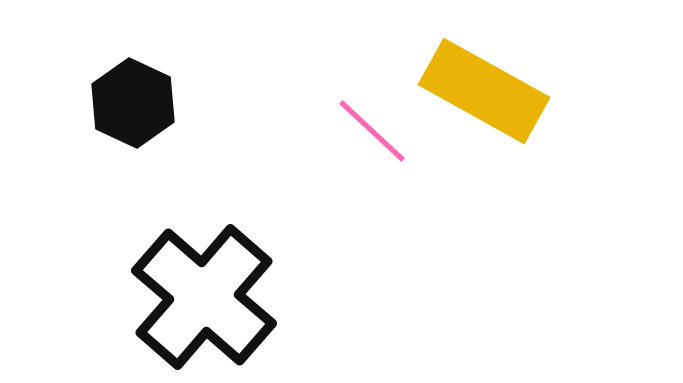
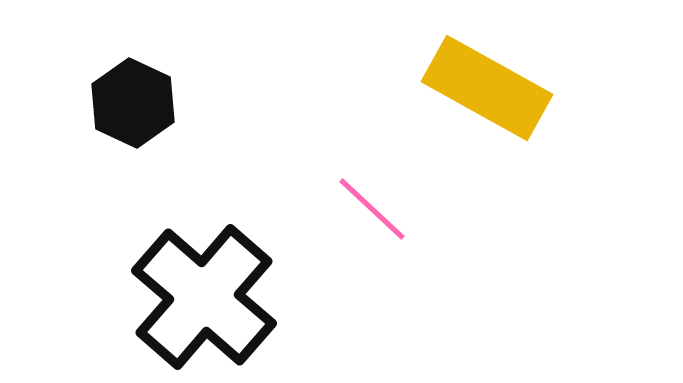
yellow rectangle: moved 3 px right, 3 px up
pink line: moved 78 px down
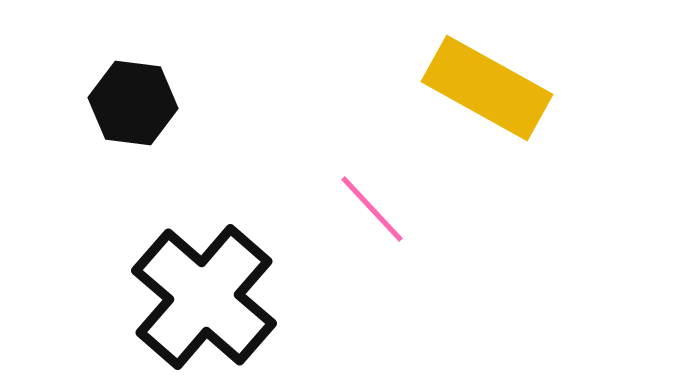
black hexagon: rotated 18 degrees counterclockwise
pink line: rotated 4 degrees clockwise
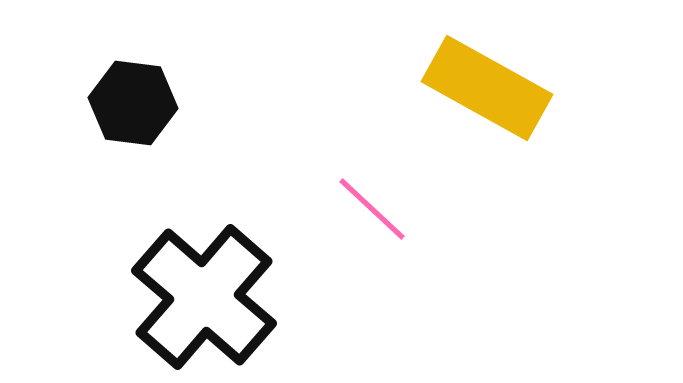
pink line: rotated 4 degrees counterclockwise
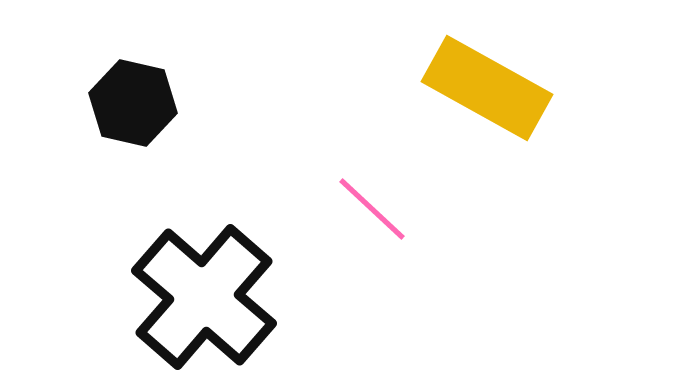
black hexagon: rotated 6 degrees clockwise
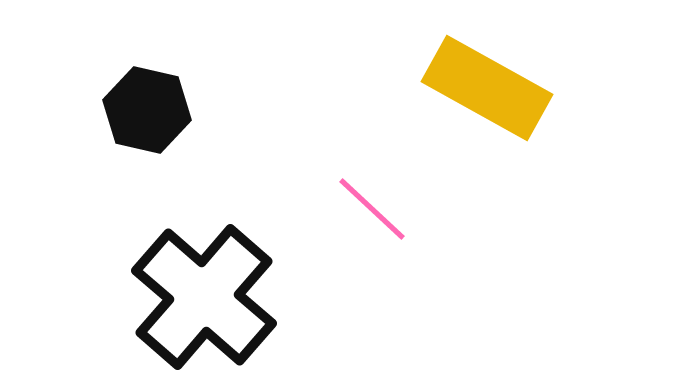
black hexagon: moved 14 px right, 7 px down
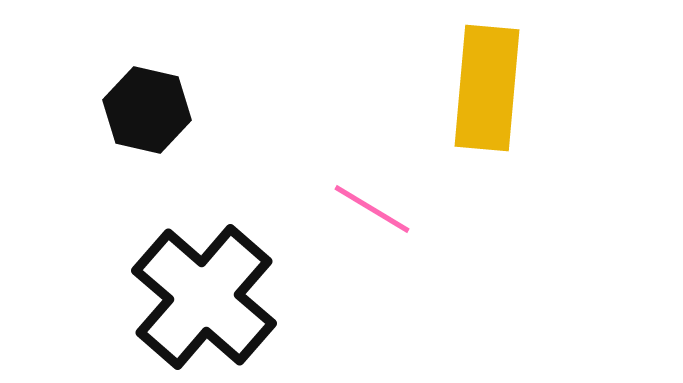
yellow rectangle: rotated 66 degrees clockwise
pink line: rotated 12 degrees counterclockwise
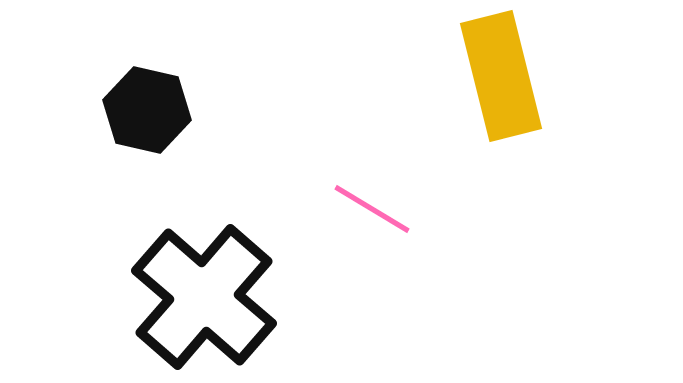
yellow rectangle: moved 14 px right, 12 px up; rotated 19 degrees counterclockwise
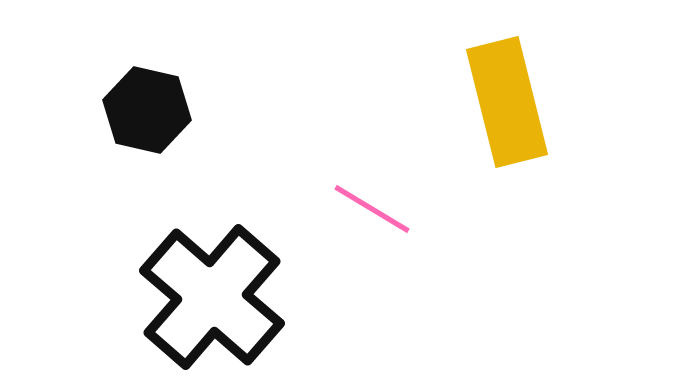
yellow rectangle: moved 6 px right, 26 px down
black cross: moved 8 px right
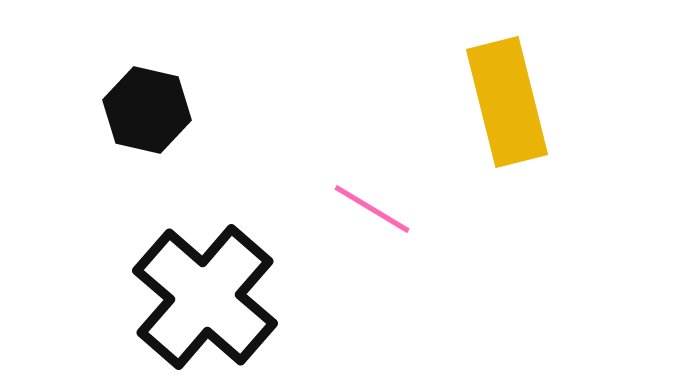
black cross: moved 7 px left
